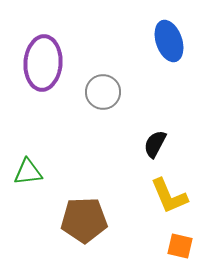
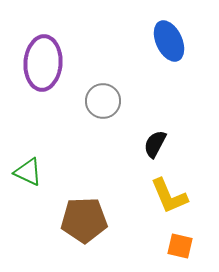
blue ellipse: rotated 6 degrees counterclockwise
gray circle: moved 9 px down
green triangle: rotated 32 degrees clockwise
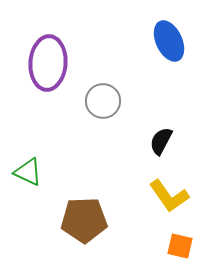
purple ellipse: moved 5 px right
black semicircle: moved 6 px right, 3 px up
yellow L-shape: rotated 12 degrees counterclockwise
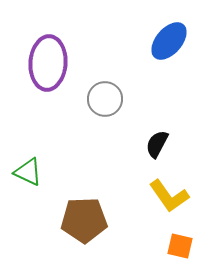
blue ellipse: rotated 66 degrees clockwise
gray circle: moved 2 px right, 2 px up
black semicircle: moved 4 px left, 3 px down
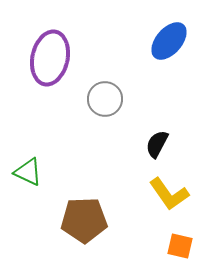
purple ellipse: moved 2 px right, 5 px up; rotated 8 degrees clockwise
yellow L-shape: moved 2 px up
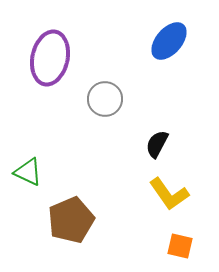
brown pentagon: moved 13 px left; rotated 21 degrees counterclockwise
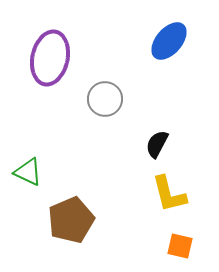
yellow L-shape: rotated 21 degrees clockwise
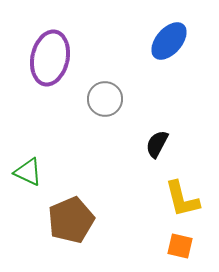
yellow L-shape: moved 13 px right, 5 px down
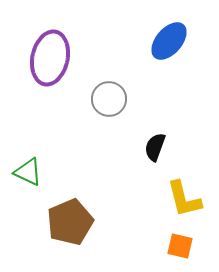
gray circle: moved 4 px right
black semicircle: moved 2 px left, 3 px down; rotated 8 degrees counterclockwise
yellow L-shape: moved 2 px right
brown pentagon: moved 1 px left, 2 px down
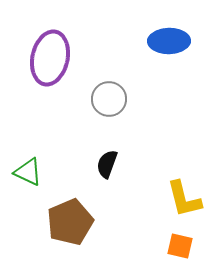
blue ellipse: rotated 48 degrees clockwise
black semicircle: moved 48 px left, 17 px down
